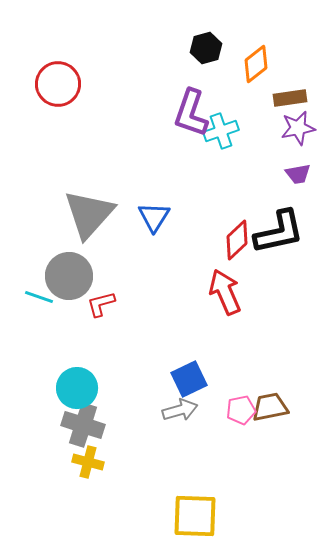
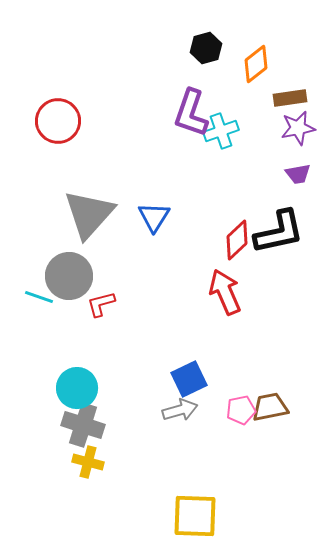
red circle: moved 37 px down
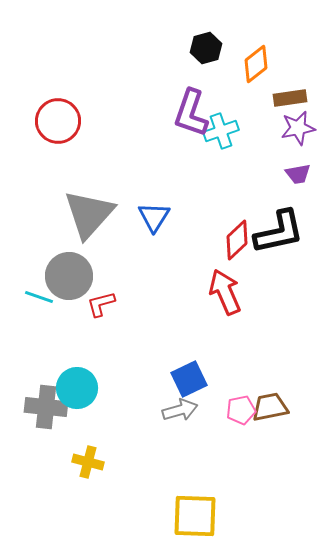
gray cross: moved 37 px left, 18 px up; rotated 12 degrees counterclockwise
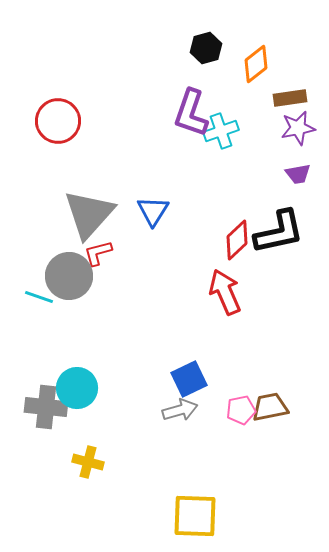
blue triangle: moved 1 px left, 6 px up
red L-shape: moved 3 px left, 51 px up
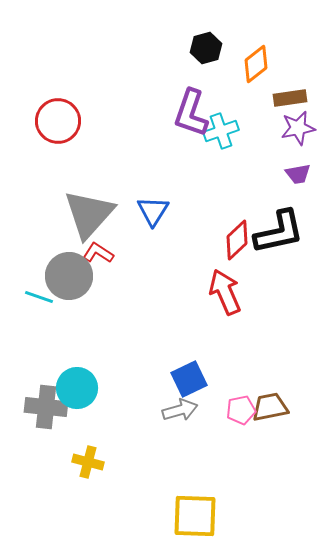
red L-shape: rotated 48 degrees clockwise
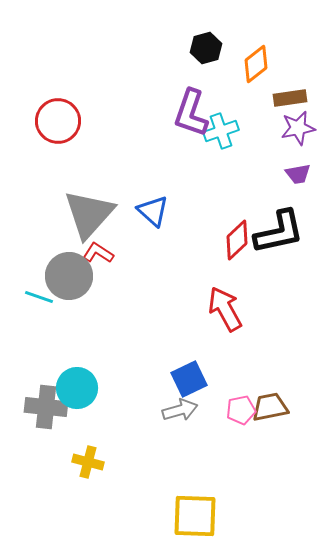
blue triangle: rotated 20 degrees counterclockwise
red arrow: moved 17 px down; rotated 6 degrees counterclockwise
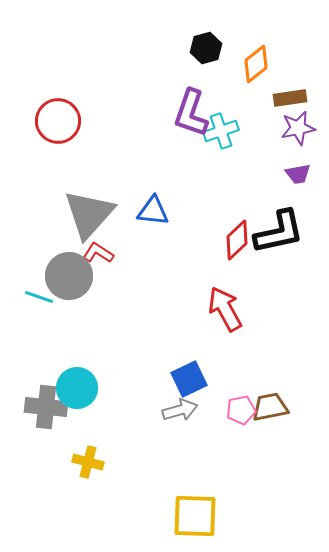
blue triangle: rotated 36 degrees counterclockwise
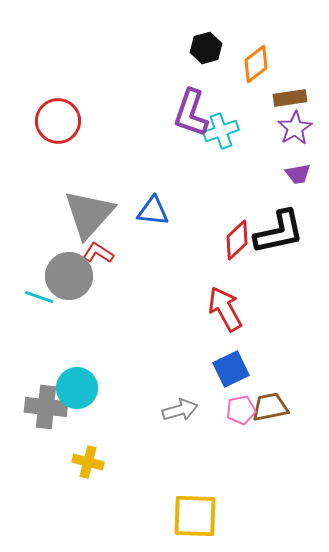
purple star: moved 3 px left; rotated 20 degrees counterclockwise
blue square: moved 42 px right, 10 px up
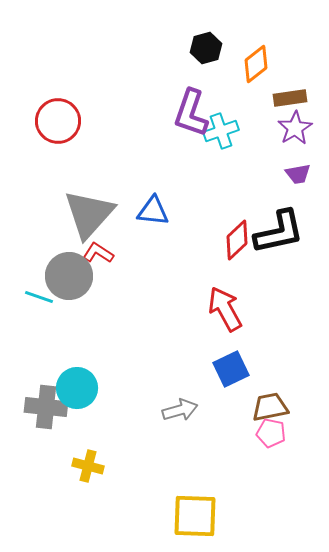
pink pentagon: moved 30 px right, 23 px down; rotated 24 degrees clockwise
yellow cross: moved 4 px down
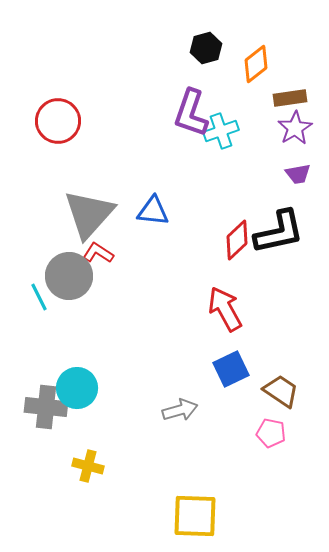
cyan line: rotated 44 degrees clockwise
brown trapezoid: moved 11 px right, 16 px up; rotated 45 degrees clockwise
